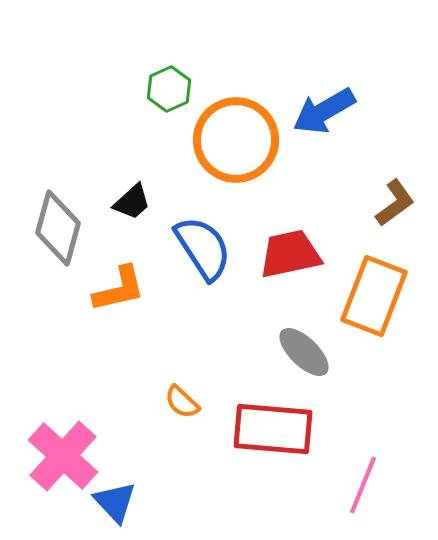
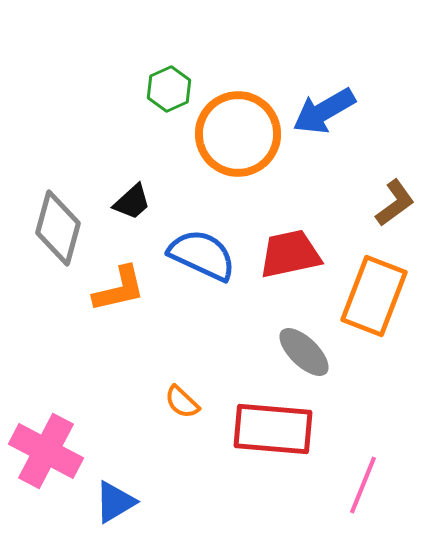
orange circle: moved 2 px right, 6 px up
blue semicircle: moved 1 px left, 7 px down; rotated 32 degrees counterclockwise
pink cross: moved 17 px left, 5 px up; rotated 14 degrees counterclockwise
blue triangle: rotated 42 degrees clockwise
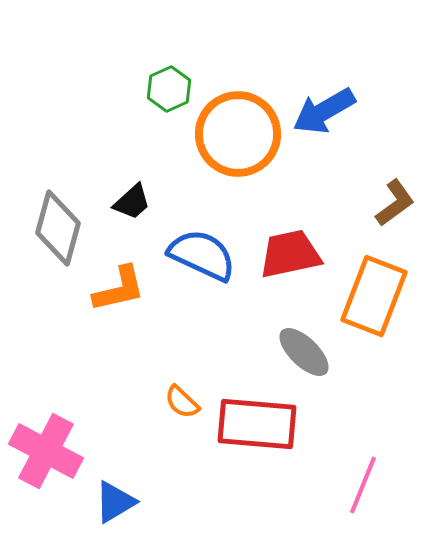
red rectangle: moved 16 px left, 5 px up
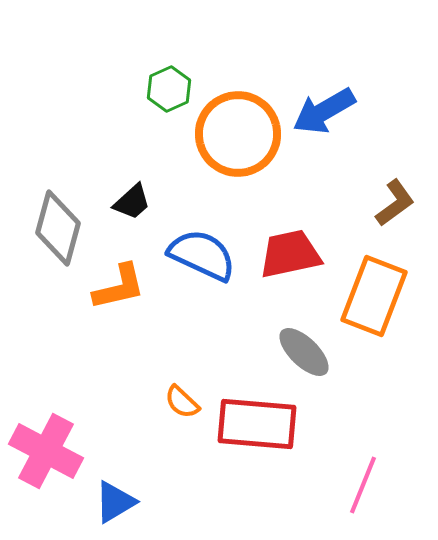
orange L-shape: moved 2 px up
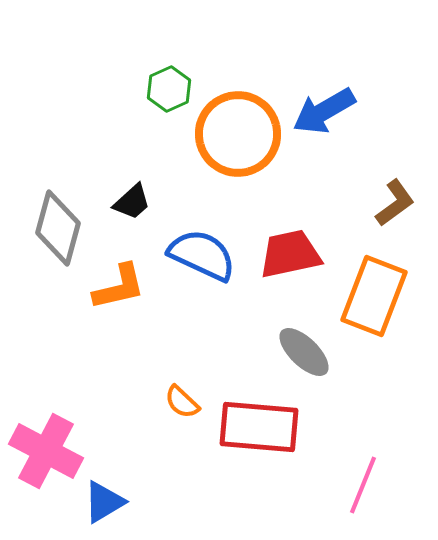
red rectangle: moved 2 px right, 3 px down
blue triangle: moved 11 px left
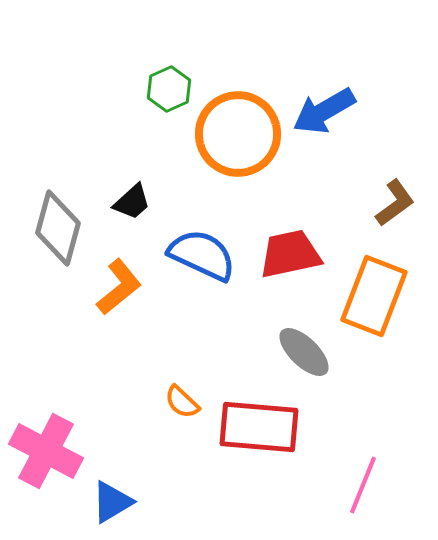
orange L-shape: rotated 26 degrees counterclockwise
blue triangle: moved 8 px right
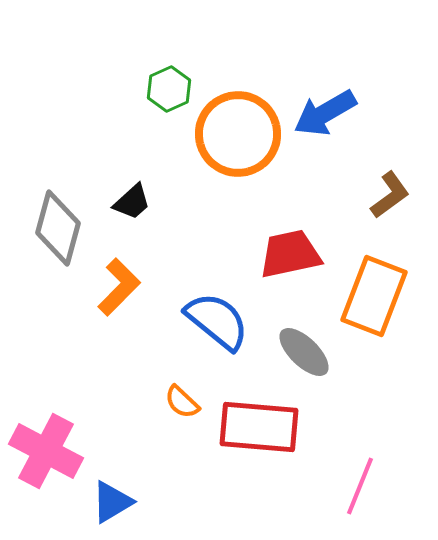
blue arrow: moved 1 px right, 2 px down
brown L-shape: moved 5 px left, 8 px up
blue semicircle: moved 15 px right, 66 px down; rotated 14 degrees clockwise
orange L-shape: rotated 6 degrees counterclockwise
pink line: moved 3 px left, 1 px down
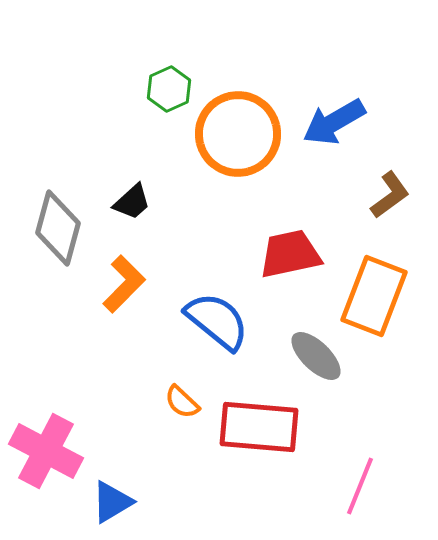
blue arrow: moved 9 px right, 9 px down
orange L-shape: moved 5 px right, 3 px up
gray ellipse: moved 12 px right, 4 px down
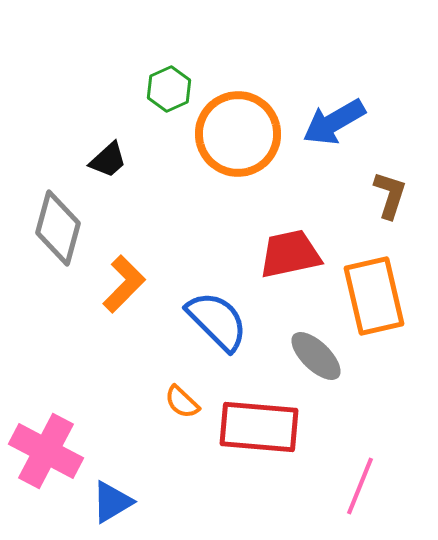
brown L-shape: rotated 36 degrees counterclockwise
black trapezoid: moved 24 px left, 42 px up
orange rectangle: rotated 34 degrees counterclockwise
blue semicircle: rotated 6 degrees clockwise
